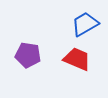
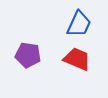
blue trapezoid: moved 6 px left; rotated 144 degrees clockwise
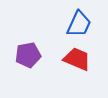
purple pentagon: rotated 20 degrees counterclockwise
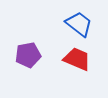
blue trapezoid: rotated 76 degrees counterclockwise
